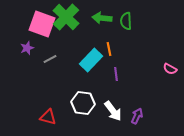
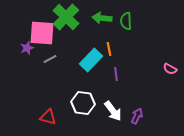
pink square: moved 9 px down; rotated 16 degrees counterclockwise
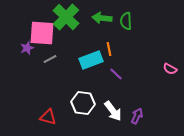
cyan rectangle: rotated 25 degrees clockwise
purple line: rotated 40 degrees counterclockwise
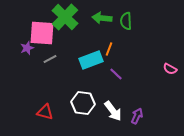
green cross: moved 1 px left
orange line: rotated 32 degrees clockwise
red triangle: moved 3 px left, 5 px up
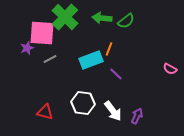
green semicircle: rotated 126 degrees counterclockwise
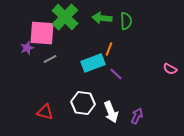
green semicircle: rotated 54 degrees counterclockwise
cyan rectangle: moved 2 px right, 3 px down
white arrow: moved 2 px left, 1 px down; rotated 15 degrees clockwise
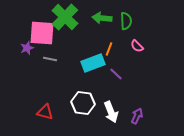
gray line: rotated 40 degrees clockwise
pink semicircle: moved 33 px left, 23 px up; rotated 16 degrees clockwise
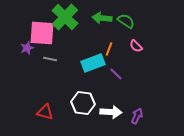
green semicircle: rotated 54 degrees counterclockwise
pink semicircle: moved 1 px left
white arrow: rotated 65 degrees counterclockwise
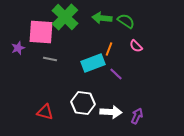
pink square: moved 1 px left, 1 px up
purple star: moved 9 px left
